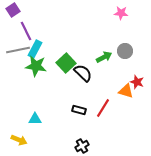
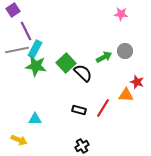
pink star: moved 1 px down
gray line: moved 1 px left
orange triangle: moved 4 px down; rotated 14 degrees counterclockwise
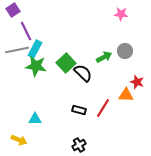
black cross: moved 3 px left, 1 px up
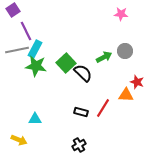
black rectangle: moved 2 px right, 2 px down
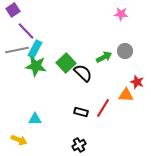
purple line: rotated 18 degrees counterclockwise
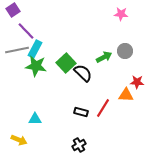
red star: rotated 16 degrees counterclockwise
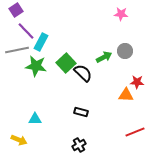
purple square: moved 3 px right
cyan rectangle: moved 6 px right, 7 px up
red line: moved 32 px right, 24 px down; rotated 36 degrees clockwise
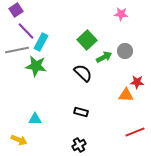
green square: moved 21 px right, 23 px up
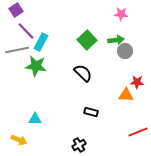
green arrow: moved 12 px right, 17 px up; rotated 21 degrees clockwise
black rectangle: moved 10 px right
red line: moved 3 px right
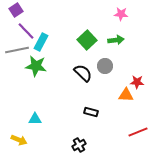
gray circle: moved 20 px left, 15 px down
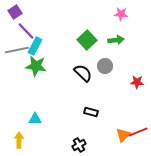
purple square: moved 1 px left, 2 px down
cyan rectangle: moved 6 px left, 4 px down
orange triangle: moved 3 px left, 40 px down; rotated 49 degrees counterclockwise
yellow arrow: rotated 112 degrees counterclockwise
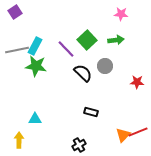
purple line: moved 40 px right, 18 px down
